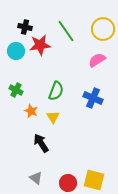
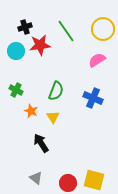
black cross: rotated 32 degrees counterclockwise
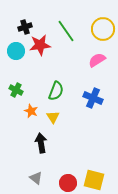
black arrow: rotated 24 degrees clockwise
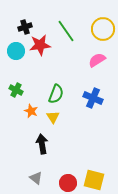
green semicircle: moved 3 px down
black arrow: moved 1 px right, 1 px down
